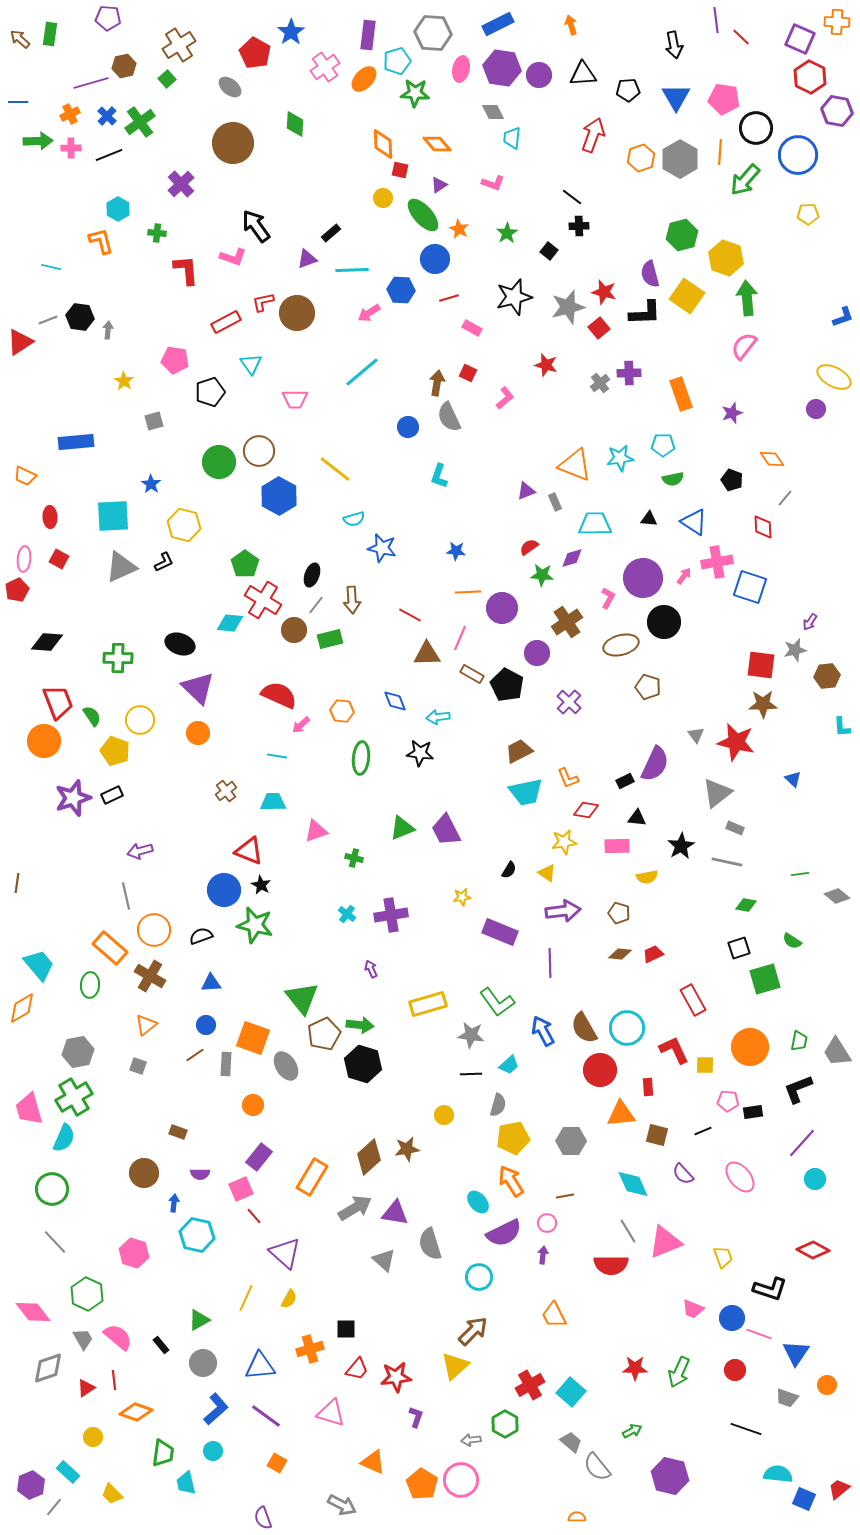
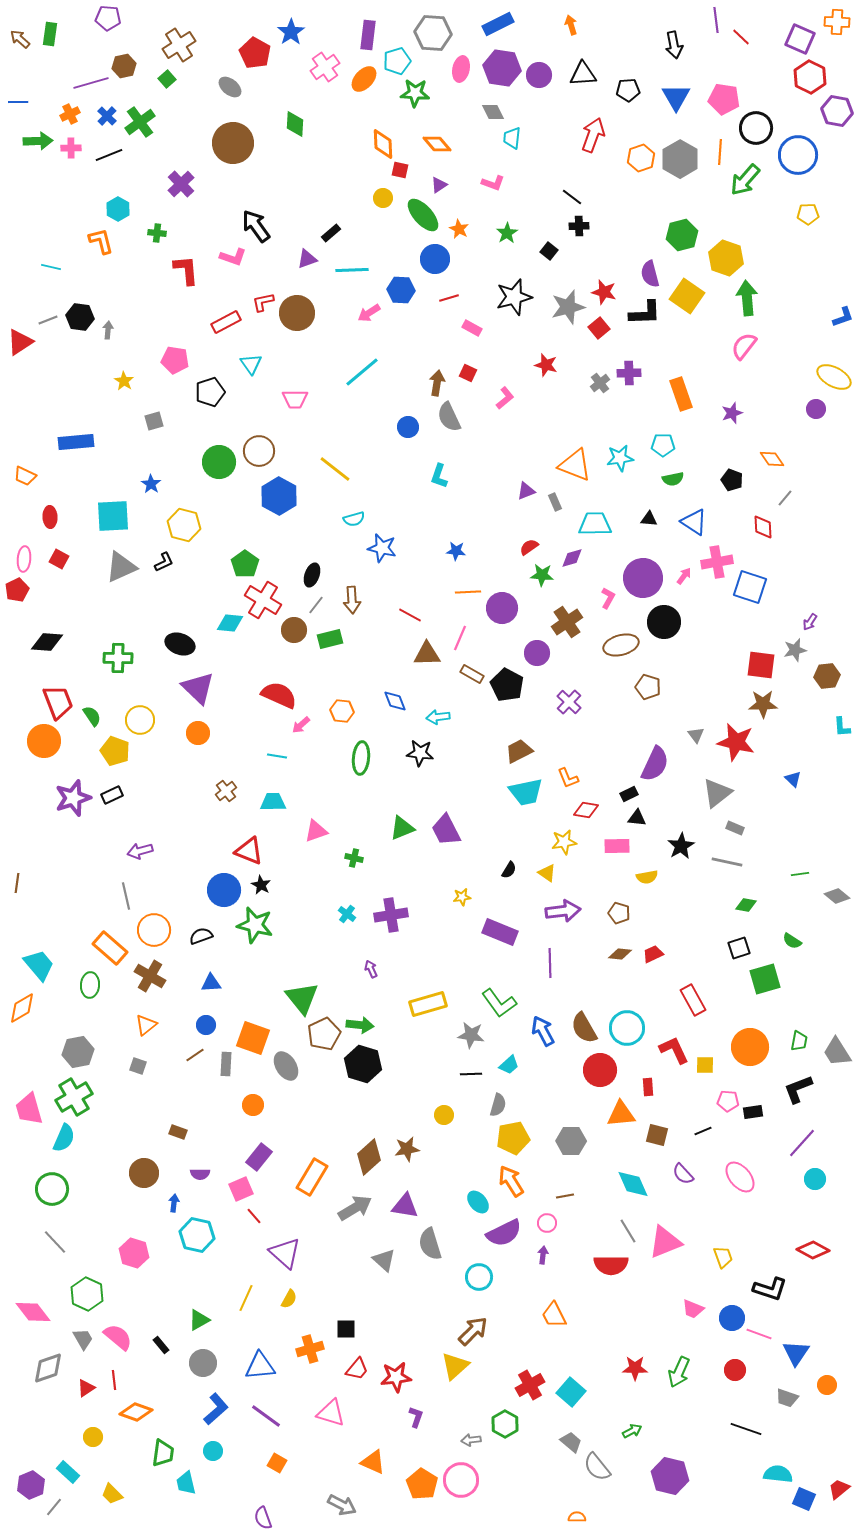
black rectangle at (625, 781): moved 4 px right, 13 px down
green L-shape at (497, 1002): moved 2 px right, 1 px down
purple triangle at (395, 1213): moved 10 px right, 7 px up
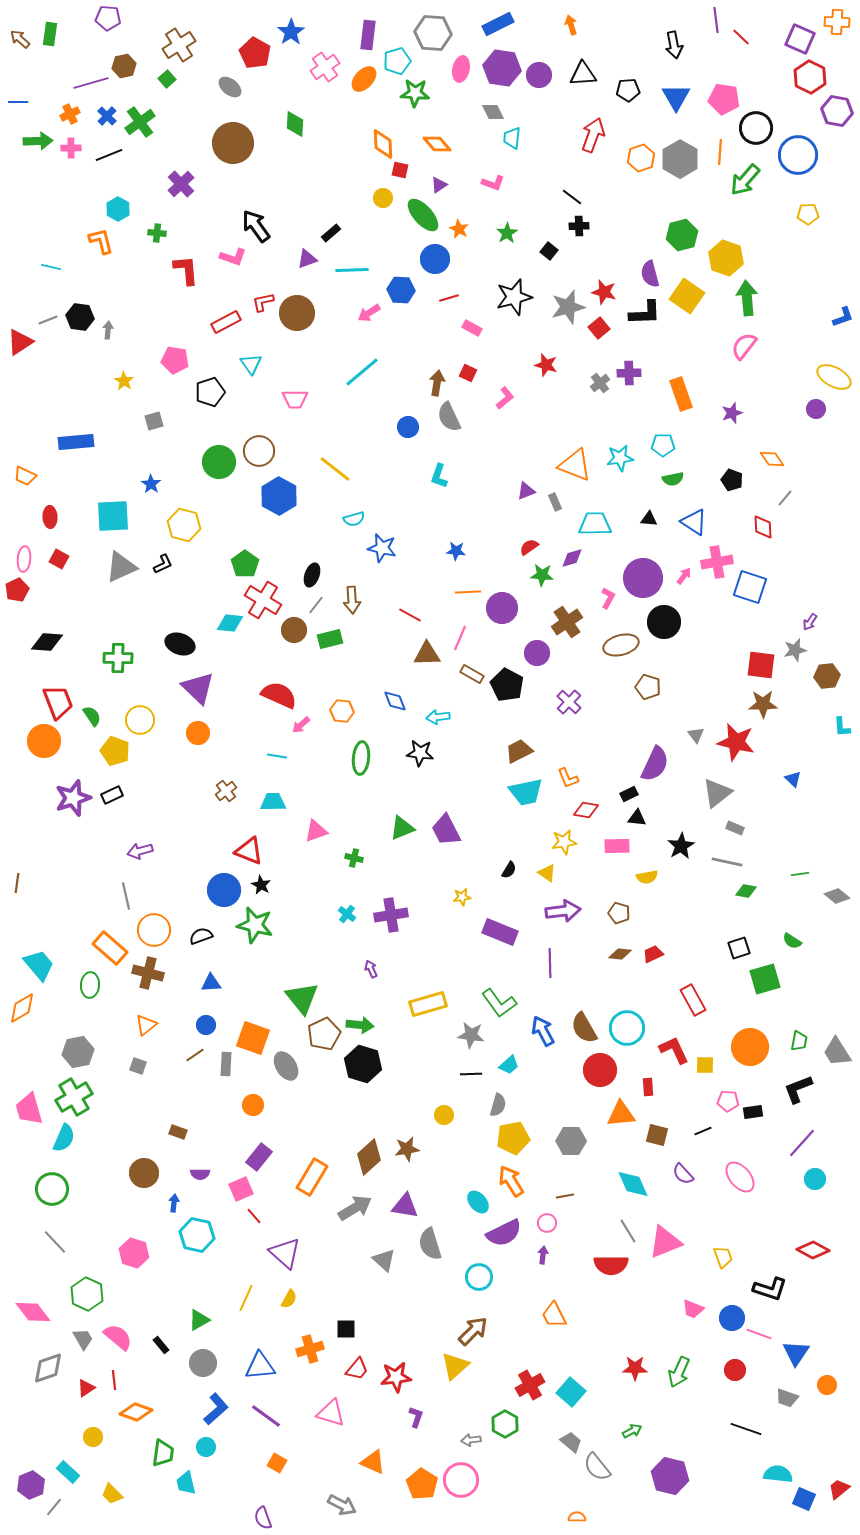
black L-shape at (164, 562): moved 1 px left, 2 px down
green diamond at (746, 905): moved 14 px up
brown cross at (150, 976): moved 2 px left, 3 px up; rotated 16 degrees counterclockwise
cyan circle at (213, 1451): moved 7 px left, 4 px up
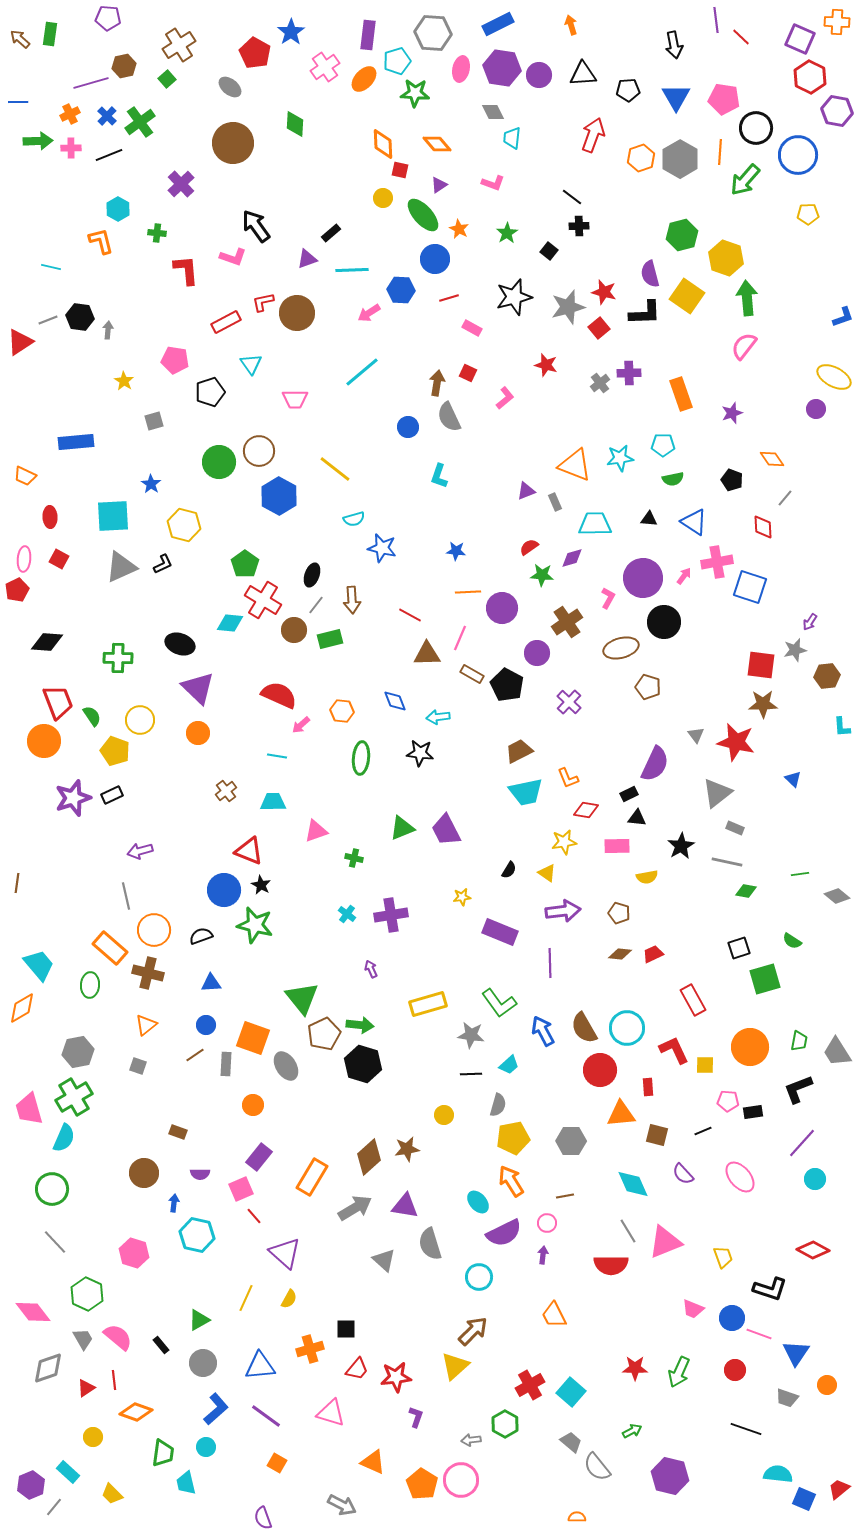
brown ellipse at (621, 645): moved 3 px down
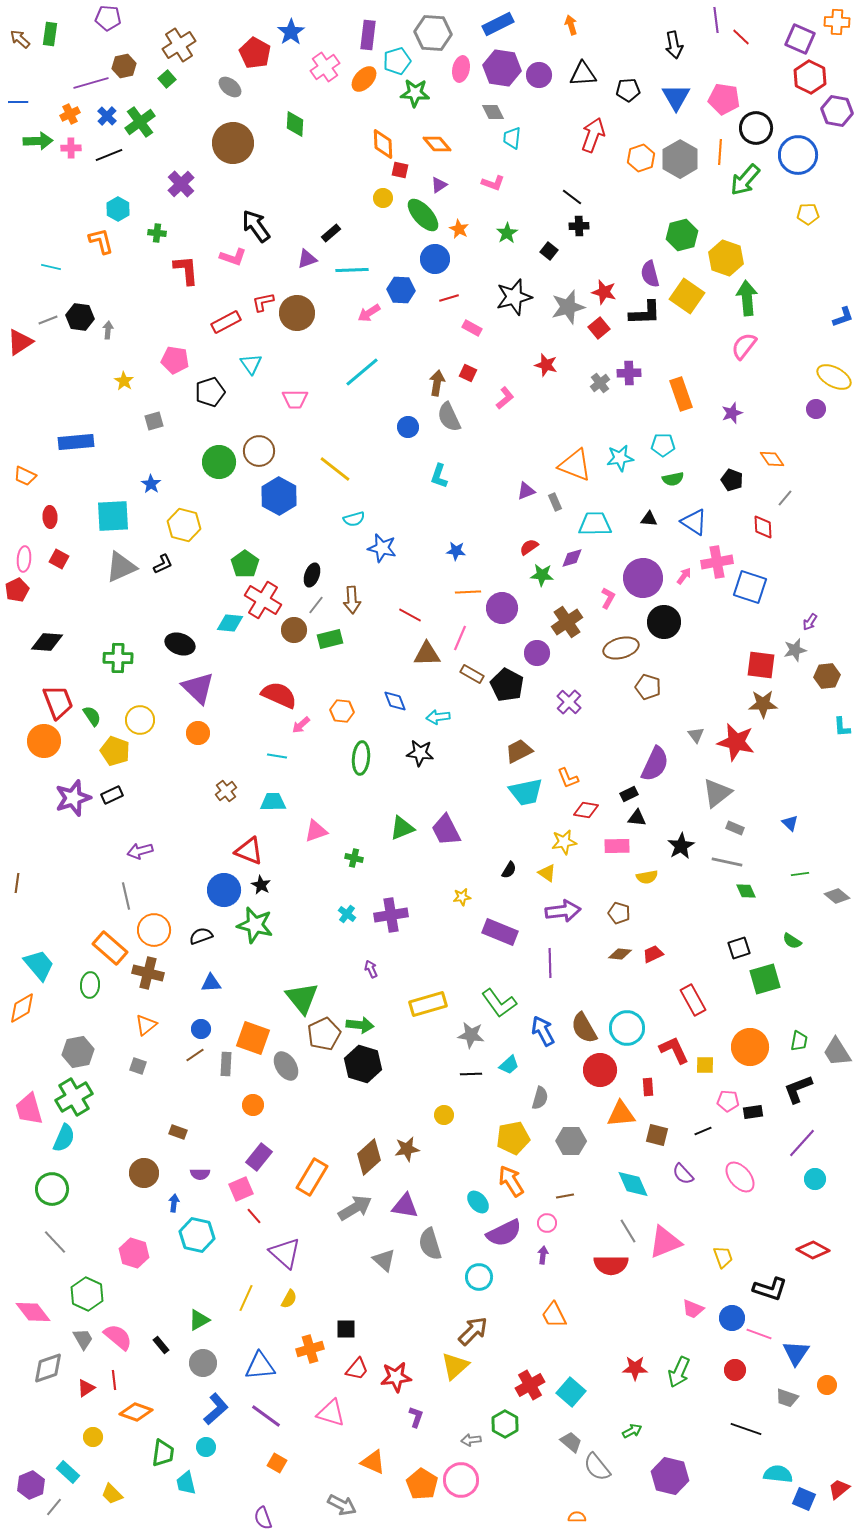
blue triangle at (793, 779): moved 3 px left, 44 px down
green diamond at (746, 891): rotated 55 degrees clockwise
blue circle at (206, 1025): moved 5 px left, 4 px down
gray semicircle at (498, 1105): moved 42 px right, 7 px up
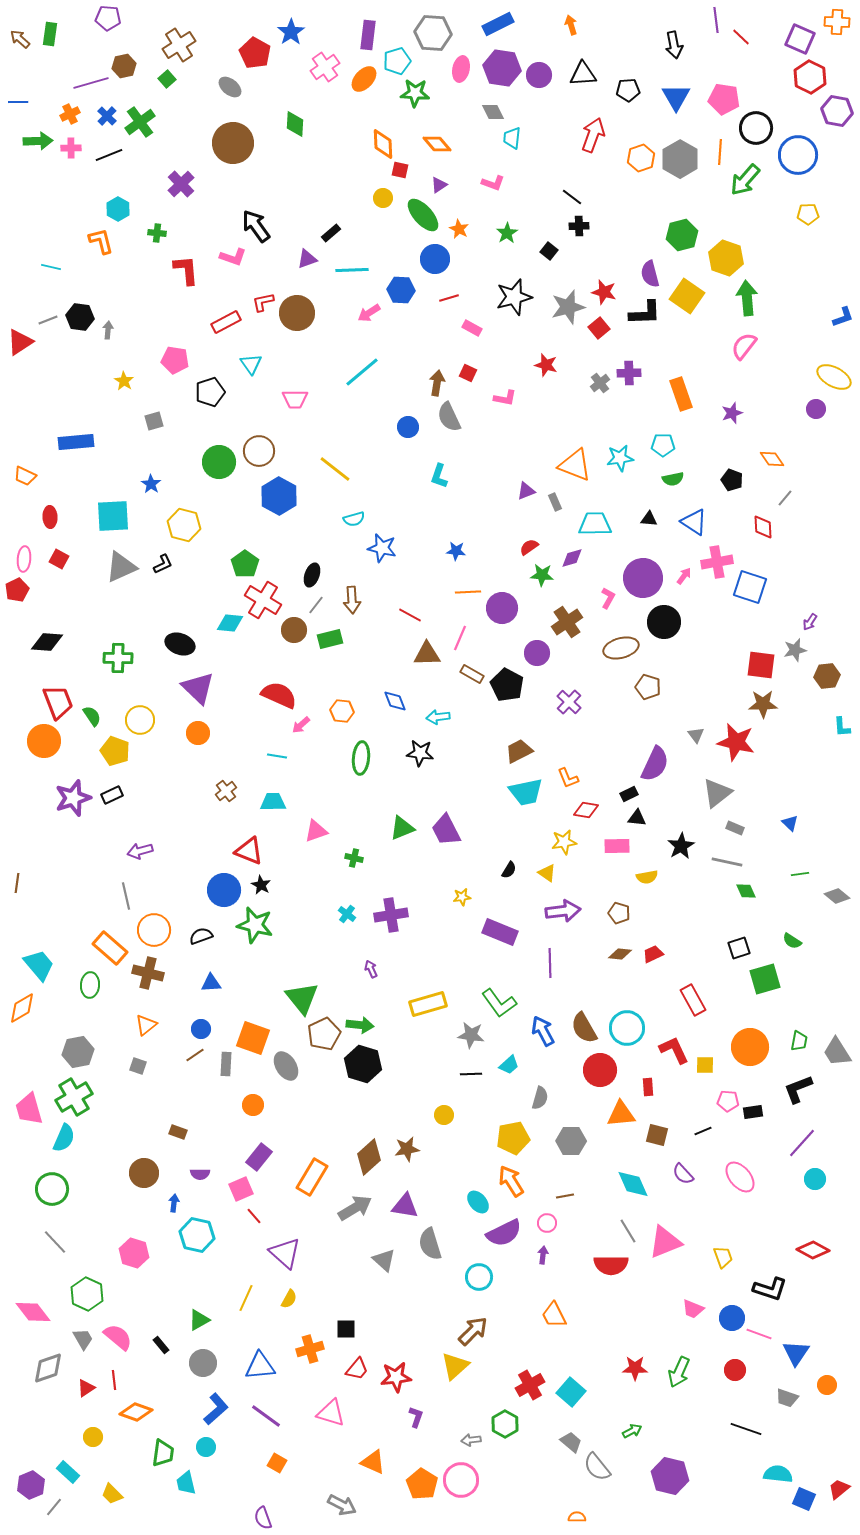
pink L-shape at (505, 398): rotated 50 degrees clockwise
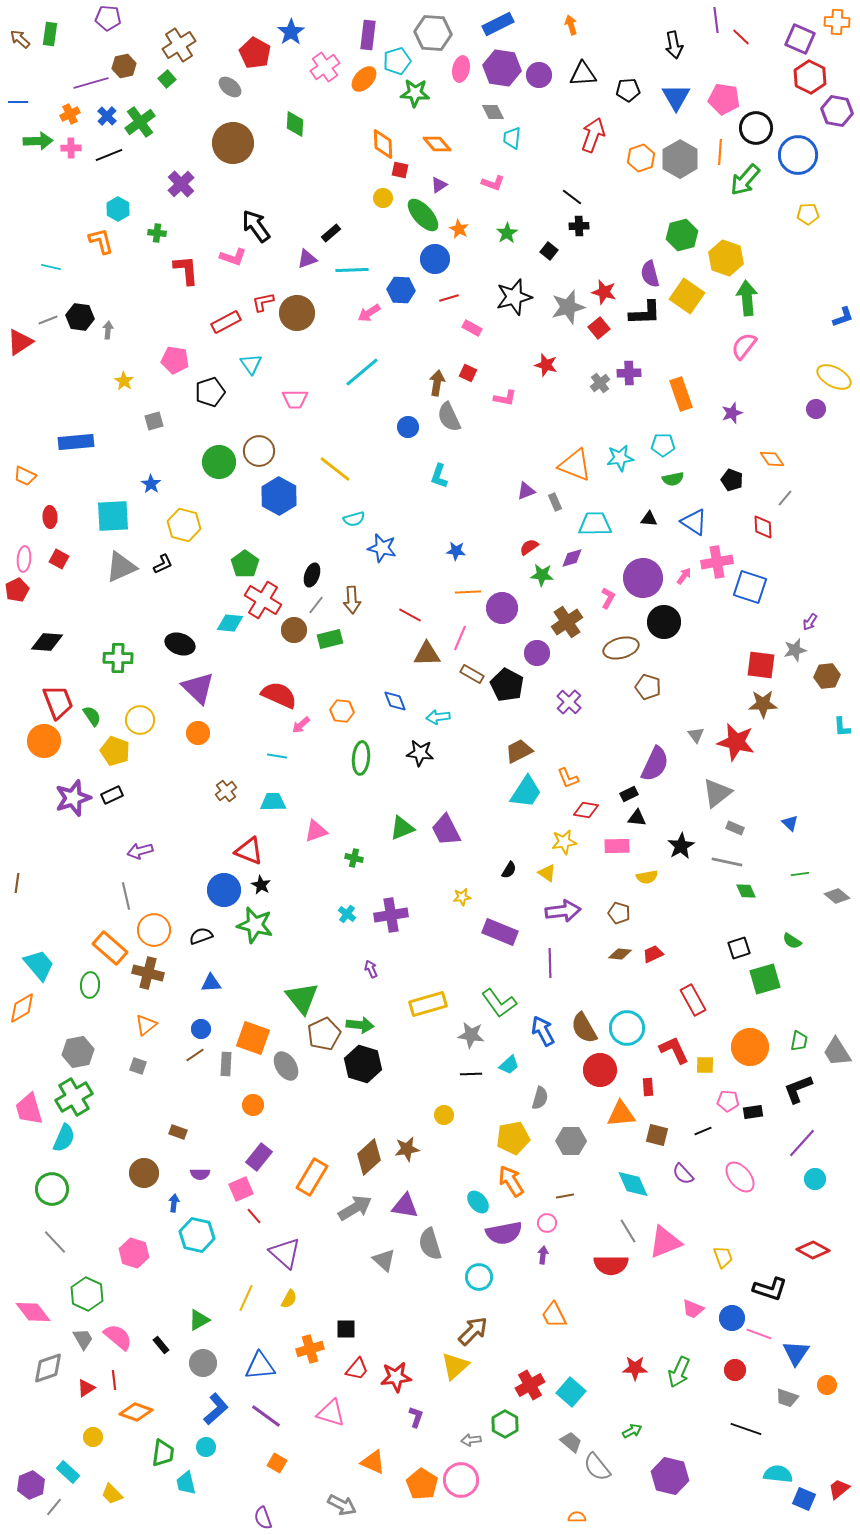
cyan trapezoid at (526, 792): rotated 45 degrees counterclockwise
purple semicircle at (504, 1233): rotated 15 degrees clockwise
